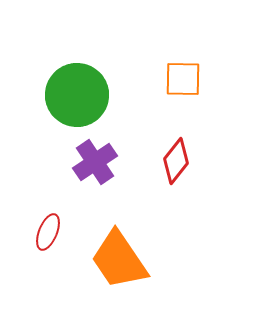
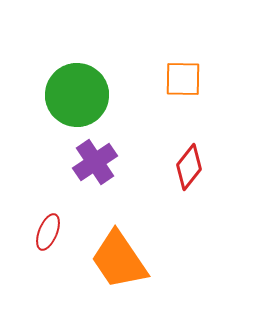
red diamond: moved 13 px right, 6 px down
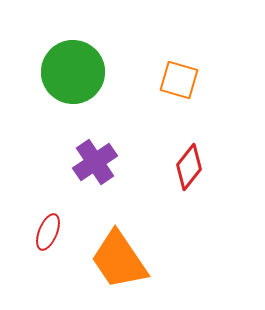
orange square: moved 4 px left, 1 px down; rotated 15 degrees clockwise
green circle: moved 4 px left, 23 px up
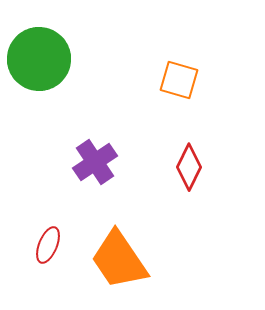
green circle: moved 34 px left, 13 px up
red diamond: rotated 12 degrees counterclockwise
red ellipse: moved 13 px down
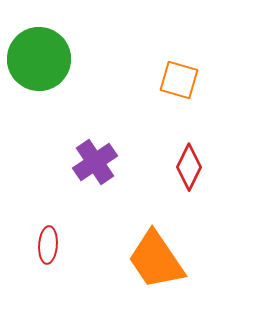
red ellipse: rotated 18 degrees counterclockwise
orange trapezoid: moved 37 px right
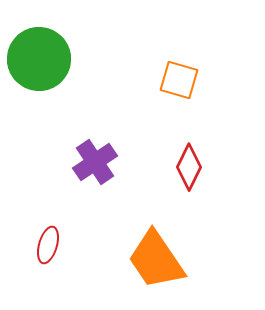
red ellipse: rotated 12 degrees clockwise
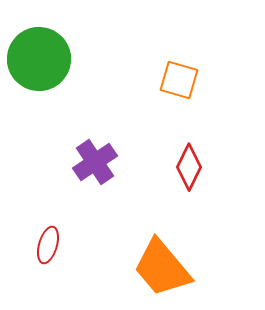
orange trapezoid: moved 6 px right, 8 px down; rotated 6 degrees counterclockwise
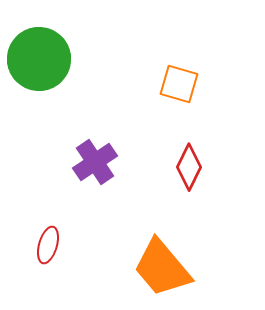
orange square: moved 4 px down
